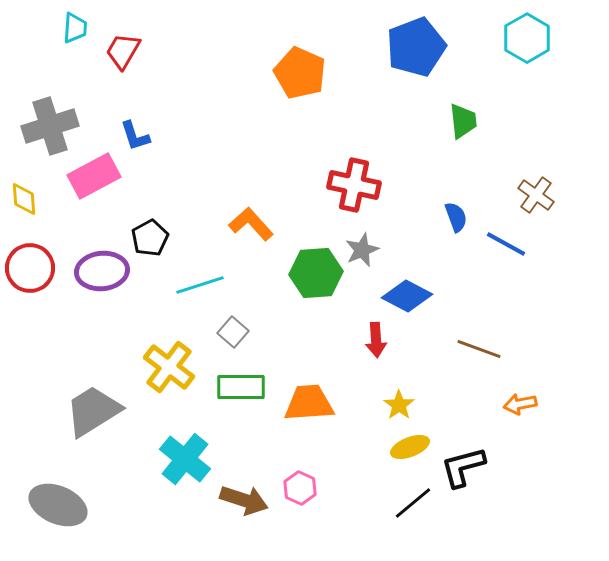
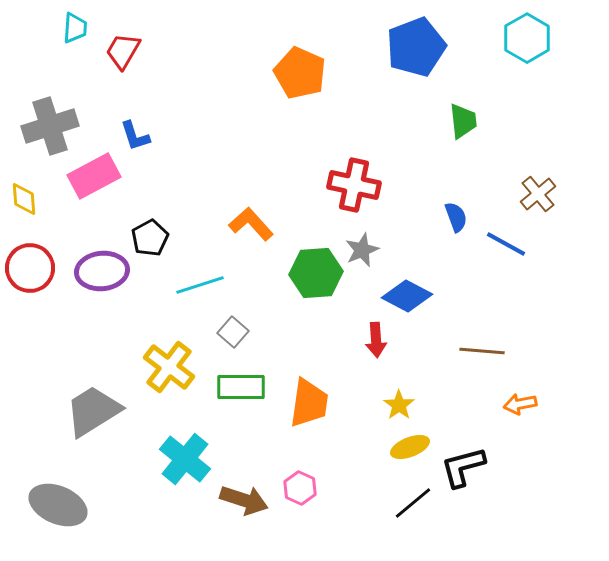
brown cross: moved 2 px right, 1 px up; rotated 15 degrees clockwise
brown line: moved 3 px right, 2 px down; rotated 15 degrees counterclockwise
orange trapezoid: rotated 102 degrees clockwise
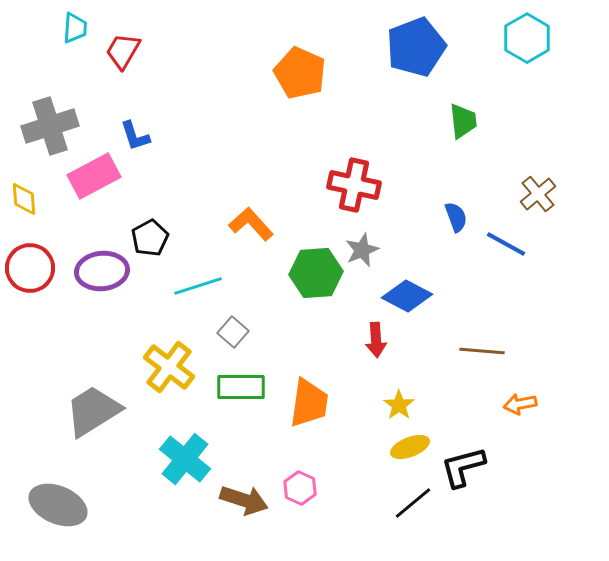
cyan line: moved 2 px left, 1 px down
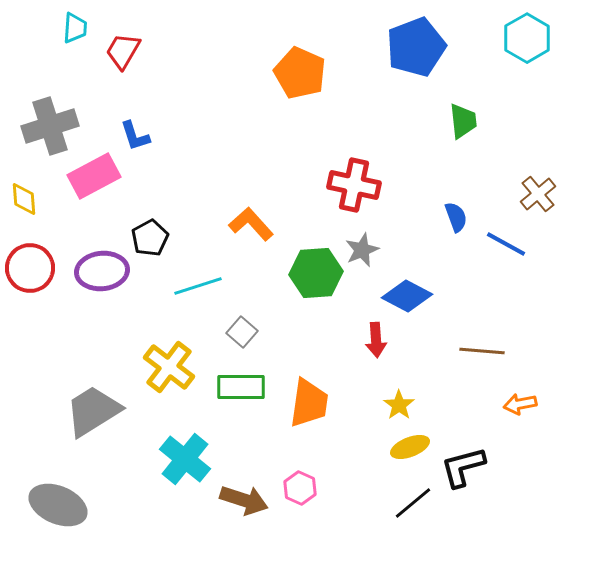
gray square: moved 9 px right
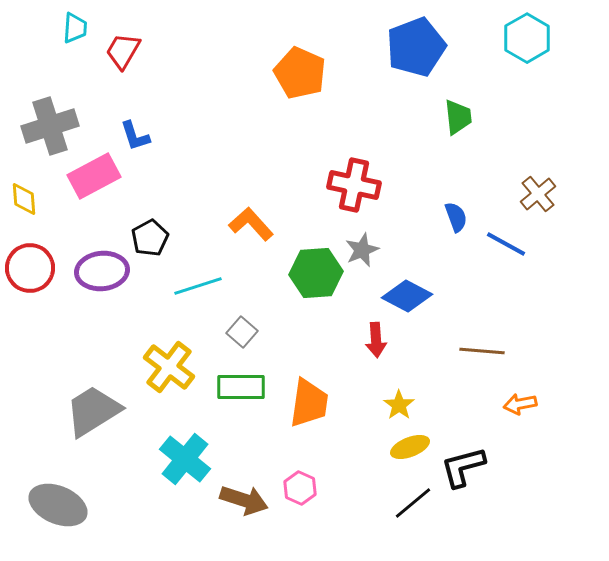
green trapezoid: moved 5 px left, 4 px up
